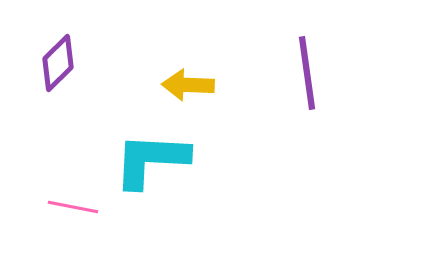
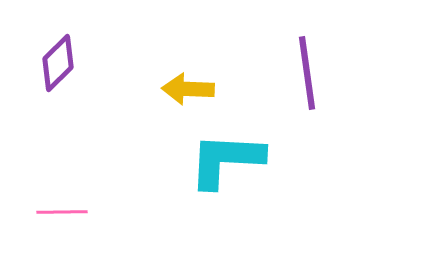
yellow arrow: moved 4 px down
cyan L-shape: moved 75 px right
pink line: moved 11 px left, 5 px down; rotated 12 degrees counterclockwise
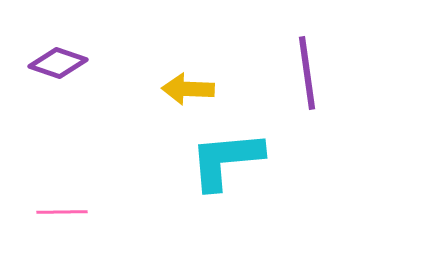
purple diamond: rotated 64 degrees clockwise
cyan L-shape: rotated 8 degrees counterclockwise
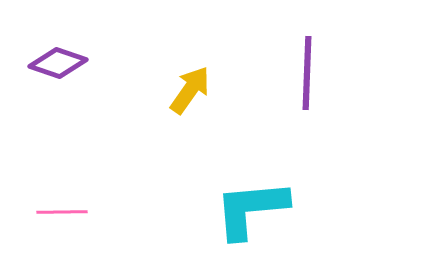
purple line: rotated 10 degrees clockwise
yellow arrow: moved 2 px right, 1 px down; rotated 123 degrees clockwise
cyan L-shape: moved 25 px right, 49 px down
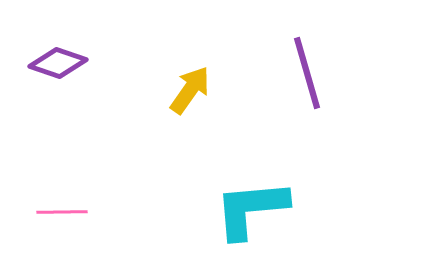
purple line: rotated 18 degrees counterclockwise
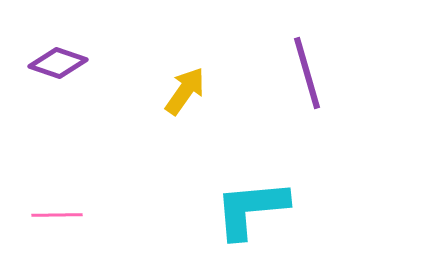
yellow arrow: moved 5 px left, 1 px down
pink line: moved 5 px left, 3 px down
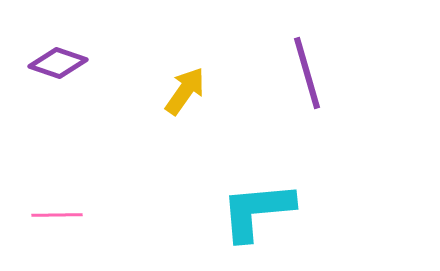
cyan L-shape: moved 6 px right, 2 px down
